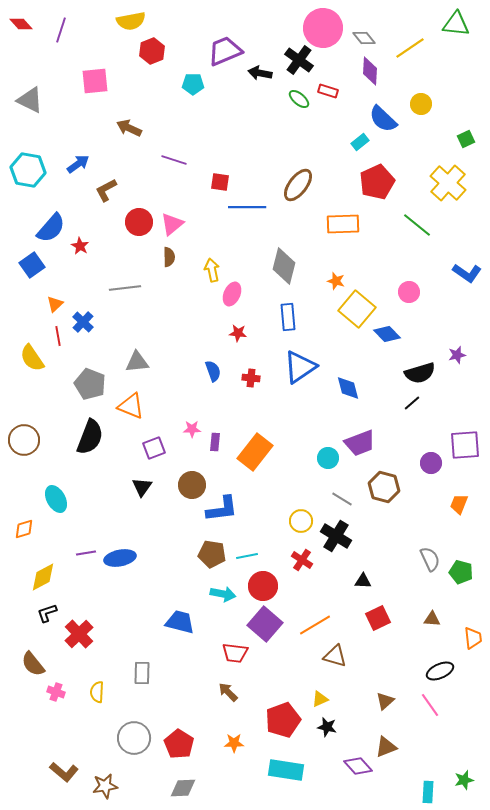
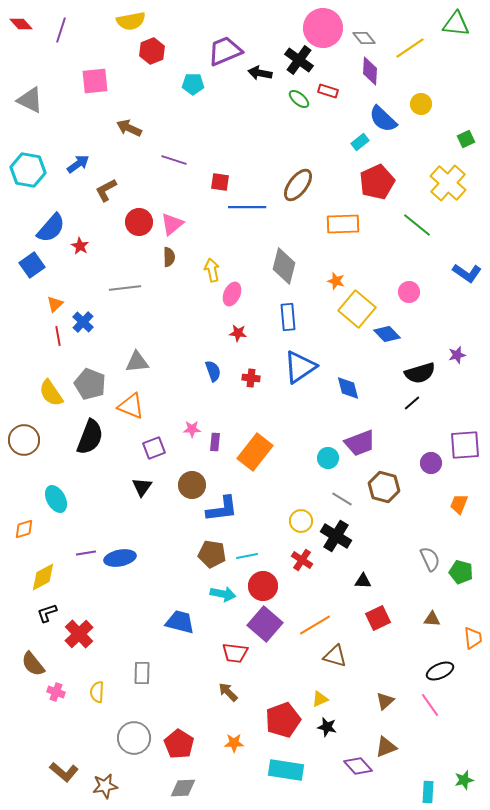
yellow semicircle at (32, 358): moved 19 px right, 35 px down
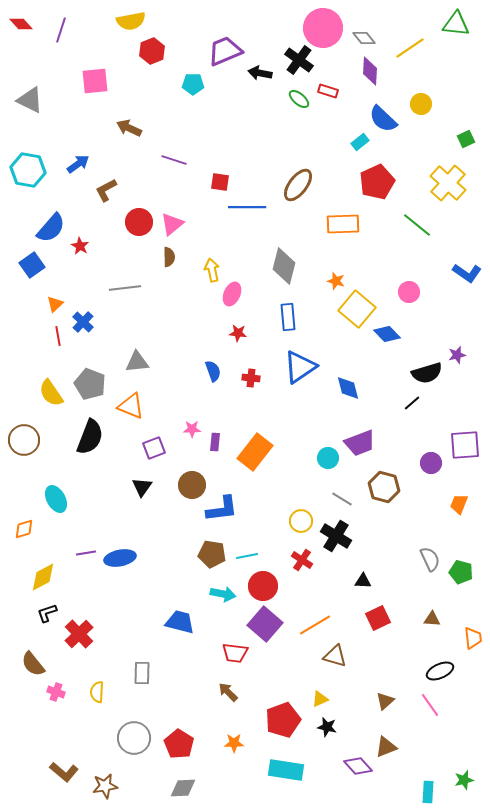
black semicircle at (420, 373): moved 7 px right
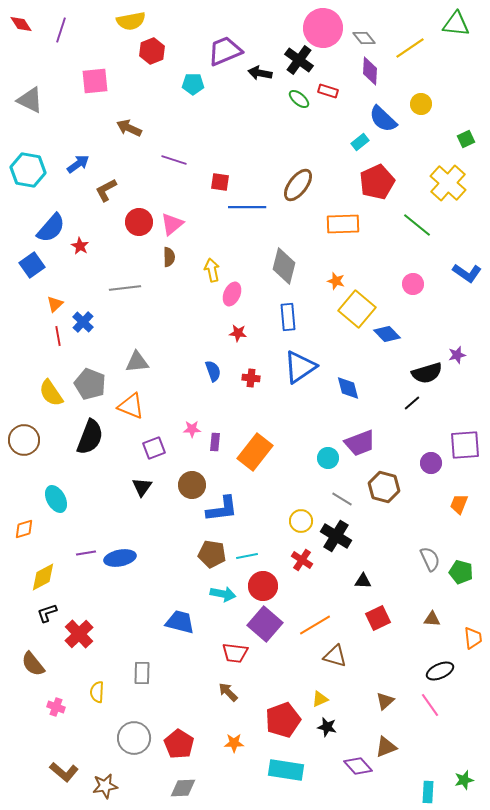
red diamond at (21, 24): rotated 10 degrees clockwise
pink circle at (409, 292): moved 4 px right, 8 px up
pink cross at (56, 692): moved 15 px down
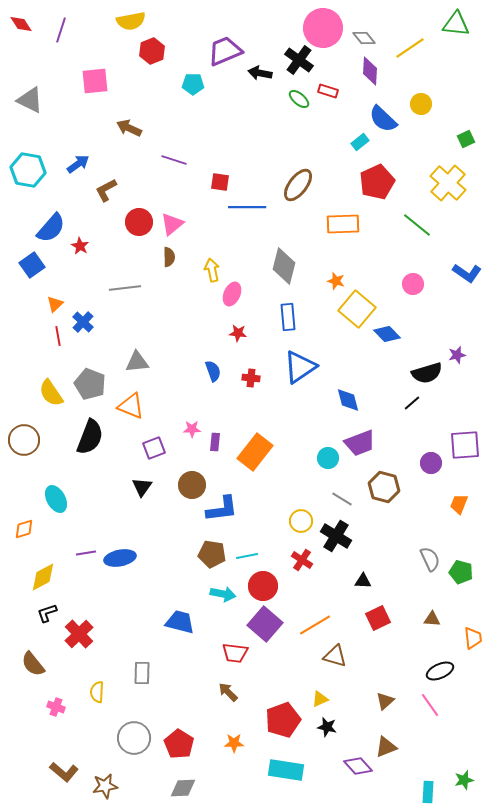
blue diamond at (348, 388): moved 12 px down
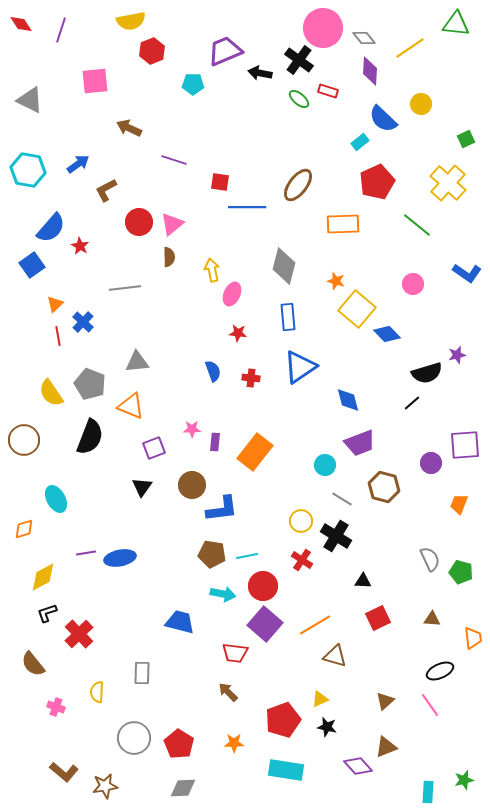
cyan circle at (328, 458): moved 3 px left, 7 px down
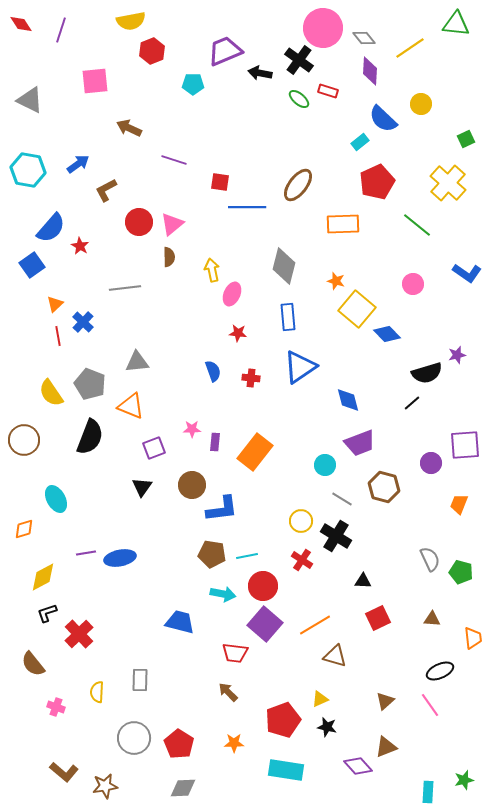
gray rectangle at (142, 673): moved 2 px left, 7 px down
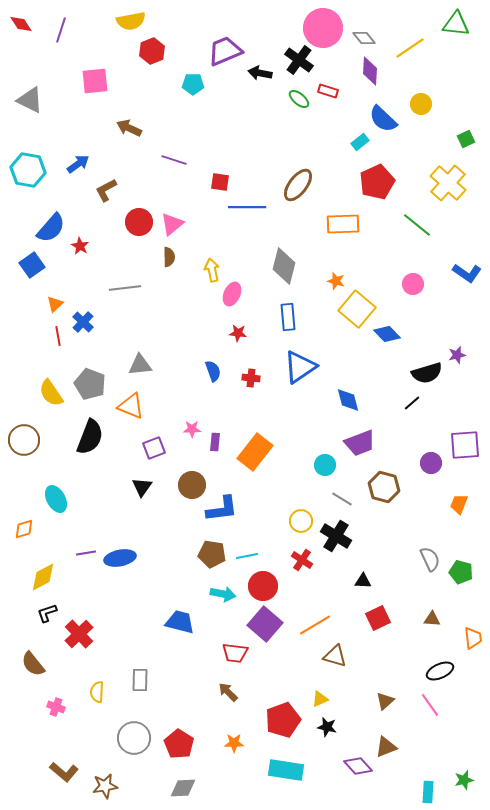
gray triangle at (137, 362): moved 3 px right, 3 px down
